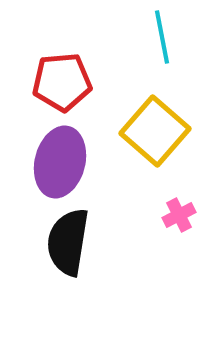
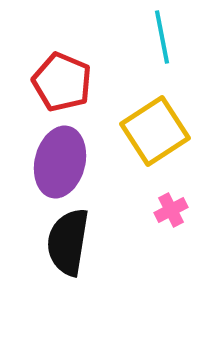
red pentagon: rotated 28 degrees clockwise
yellow square: rotated 16 degrees clockwise
pink cross: moved 8 px left, 5 px up
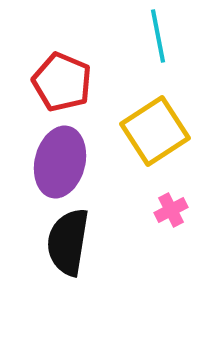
cyan line: moved 4 px left, 1 px up
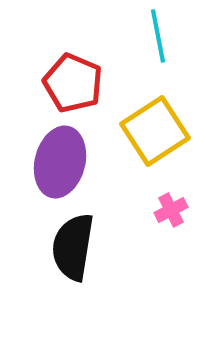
red pentagon: moved 11 px right, 1 px down
black semicircle: moved 5 px right, 5 px down
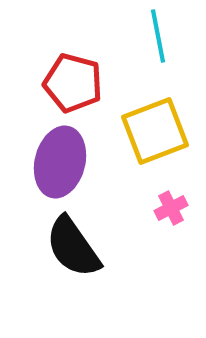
red pentagon: rotated 8 degrees counterclockwise
yellow square: rotated 12 degrees clockwise
pink cross: moved 2 px up
black semicircle: rotated 44 degrees counterclockwise
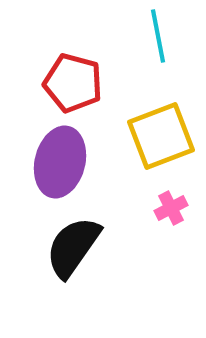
yellow square: moved 6 px right, 5 px down
black semicircle: rotated 70 degrees clockwise
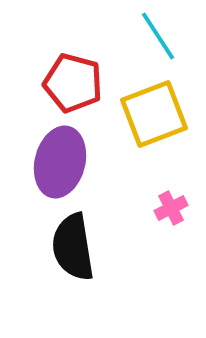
cyan line: rotated 22 degrees counterclockwise
yellow square: moved 7 px left, 22 px up
black semicircle: rotated 44 degrees counterclockwise
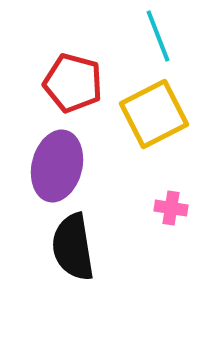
cyan line: rotated 12 degrees clockwise
yellow square: rotated 6 degrees counterclockwise
purple ellipse: moved 3 px left, 4 px down
pink cross: rotated 36 degrees clockwise
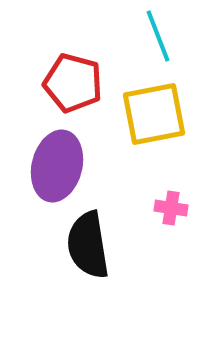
yellow square: rotated 16 degrees clockwise
black semicircle: moved 15 px right, 2 px up
